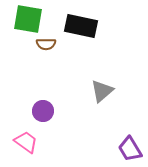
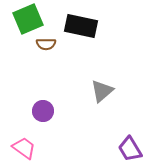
green square: rotated 32 degrees counterclockwise
pink trapezoid: moved 2 px left, 6 px down
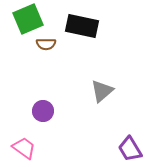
black rectangle: moved 1 px right
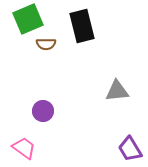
black rectangle: rotated 64 degrees clockwise
gray triangle: moved 15 px right; rotated 35 degrees clockwise
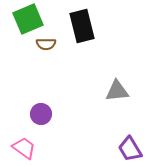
purple circle: moved 2 px left, 3 px down
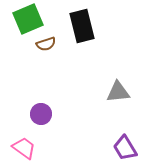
brown semicircle: rotated 18 degrees counterclockwise
gray triangle: moved 1 px right, 1 px down
purple trapezoid: moved 5 px left, 1 px up
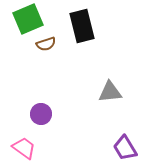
gray triangle: moved 8 px left
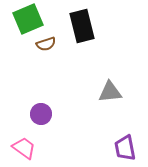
purple trapezoid: rotated 20 degrees clockwise
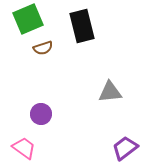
brown semicircle: moved 3 px left, 4 px down
purple trapezoid: rotated 64 degrees clockwise
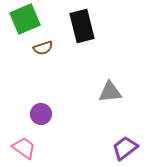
green square: moved 3 px left
